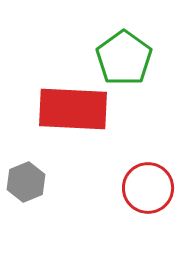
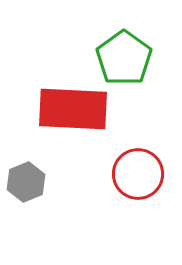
red circle: moved 10 px left, 14 px up
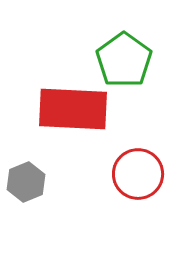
green pentagon: moved 2 px down
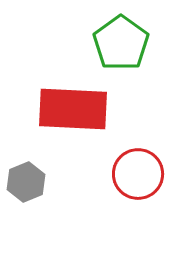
green pentagon: moved 3 px left, 17 px up
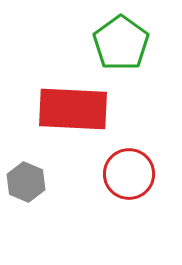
red circle: moved 9 px left
gray hexagon: rotated 15 degrees counterclockwise
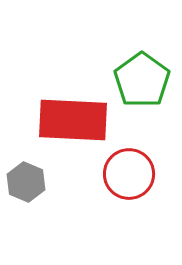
green pentagon: moved 21 px right, 37 px down
red rectangle: moved 11 px down
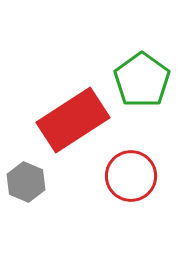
red rectangle: rotated 36 degrees counterclockwise
red circle: moved 2 px right, 2 px down
